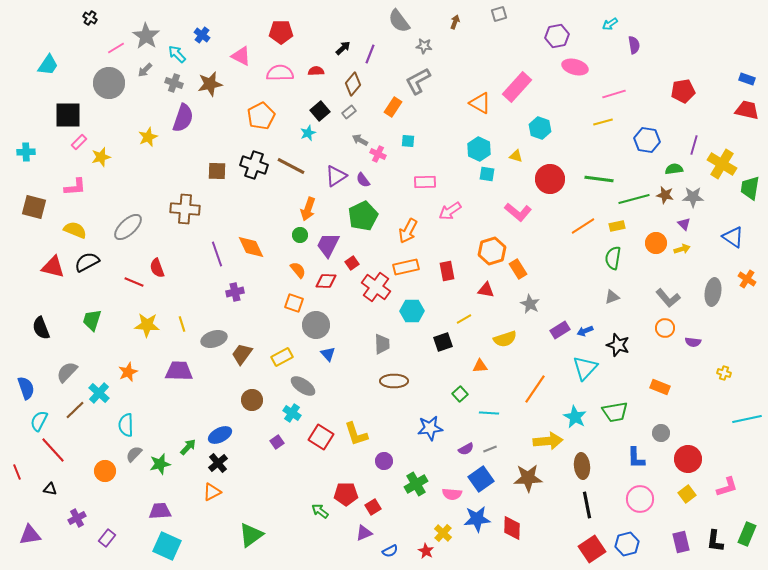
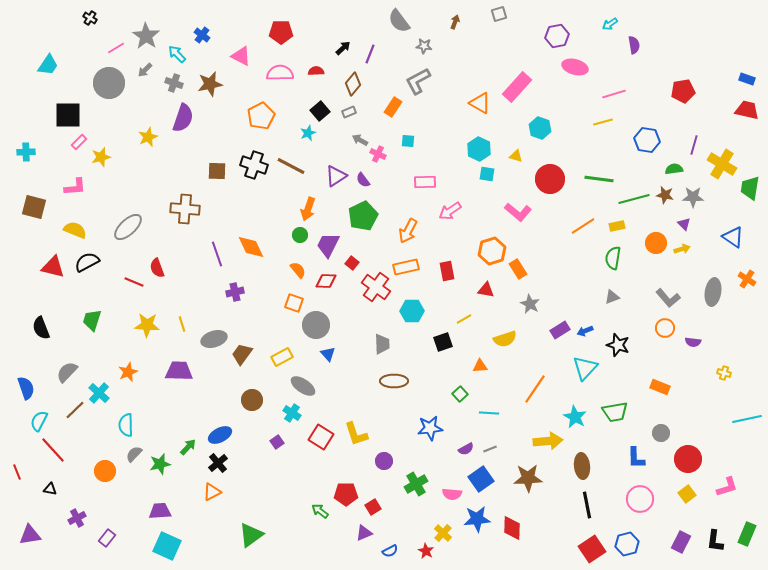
gray rectangle at (349, 112): rotated 16 degrees clockwise
red square at (352, 263): rotated 16 degrees counterclockwise
purple rectangle at (681, 542): rotated 40 degrees clockwise
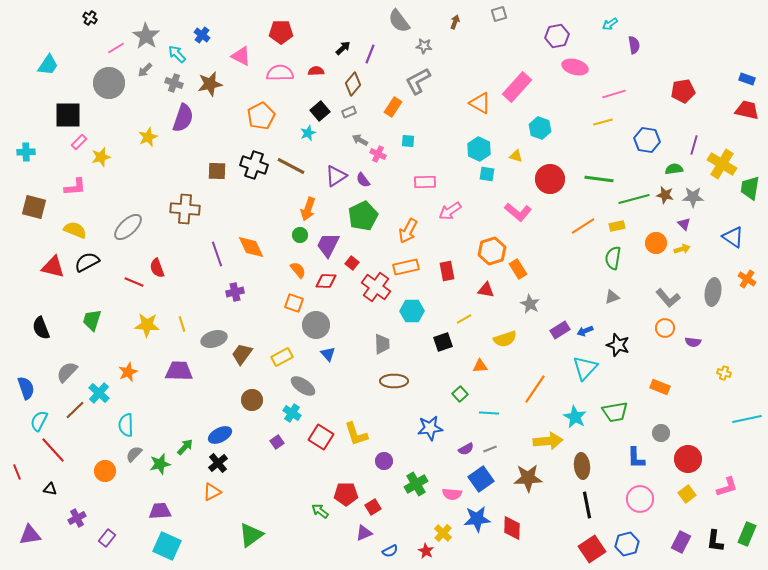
green arrow at (188, 447): moved 3 px left
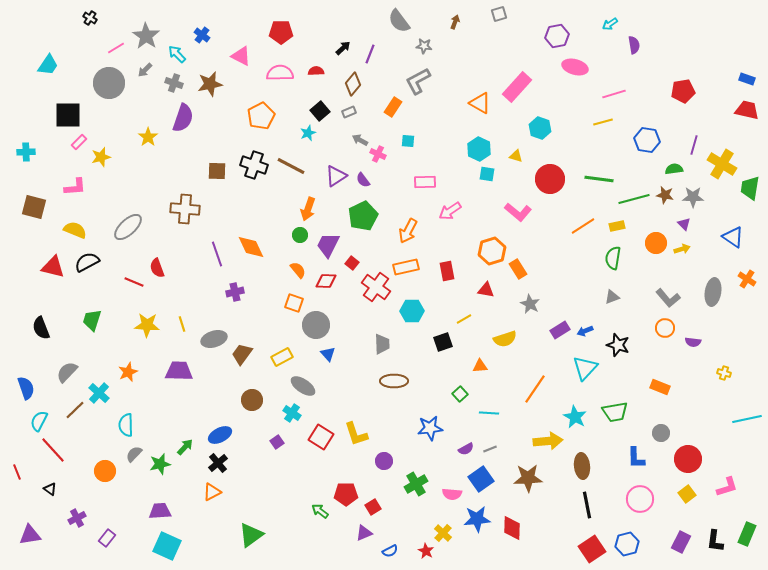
yellow star at (148, 137): rotated 12 degrees counterclockwise
black triangle at (50, 489): rotated 24 degrees clockwise
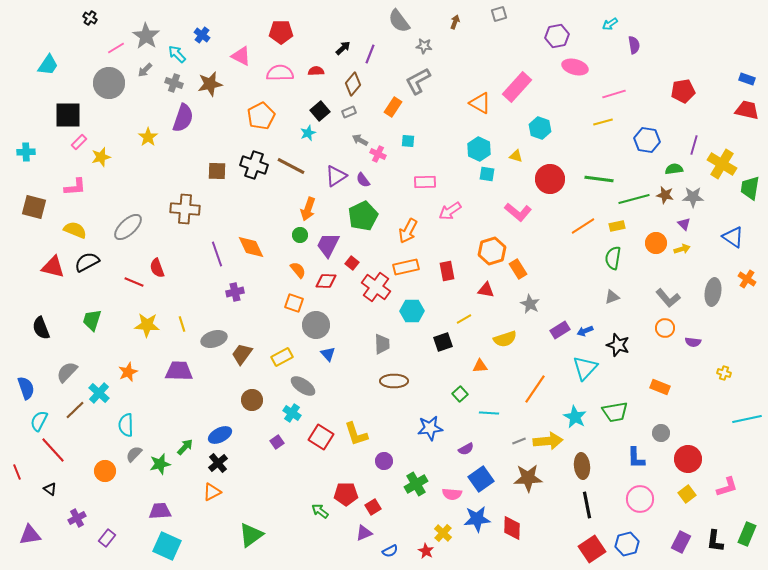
gray line at (490, 449): moved 29 px right, 8 px up
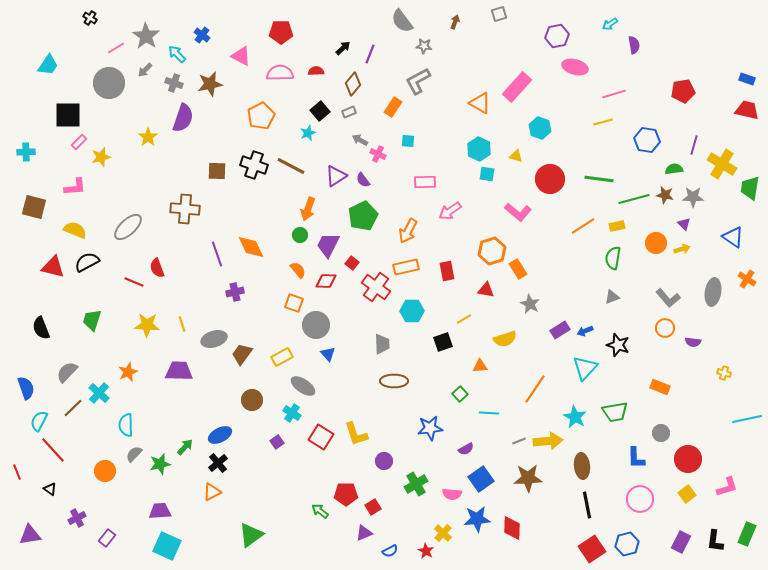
gray semicircle at (399, 21): moved 3 px right
brown line at (75, 410): moved 2 px left, 2 px up
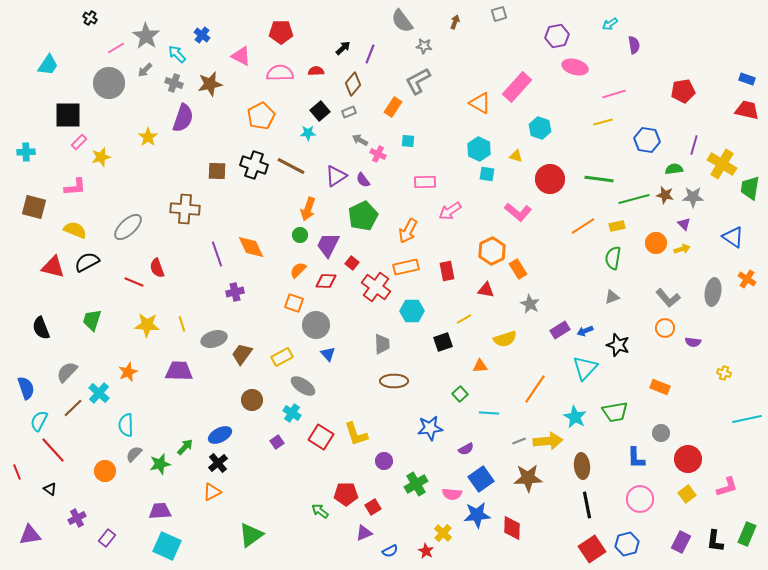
cyan star at (308, 133): rotated 21 degrees clockwise
orange hexagon at (492, 251): rotated 8 degrees counterclockwise
orange semicircle at (298, 270): rotated 96 degrees counterclockwise
blue star at (477, 519): moved 4 px up
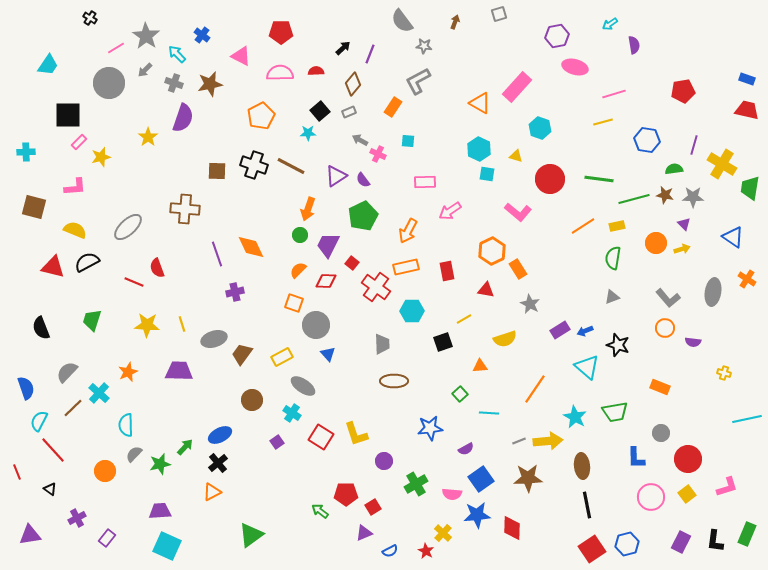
cyan triangle at (585, 368): moved 2 px right, 1 px up; rotated 32 degrees counterclockwise
pink circle at (640, 499): moved 11 px right, 2 px up
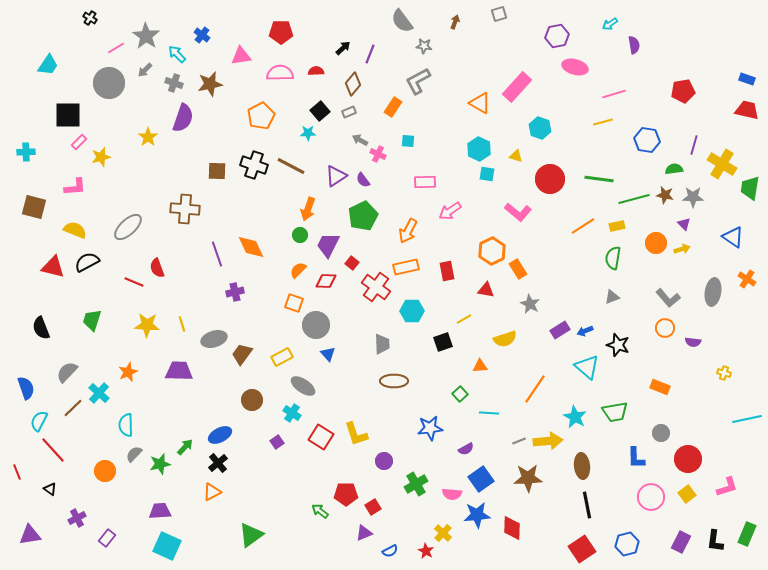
pink triangle at (241, 56): rotated 35 degrees counterclockwise
red square at (592, 549): moved 10 px left
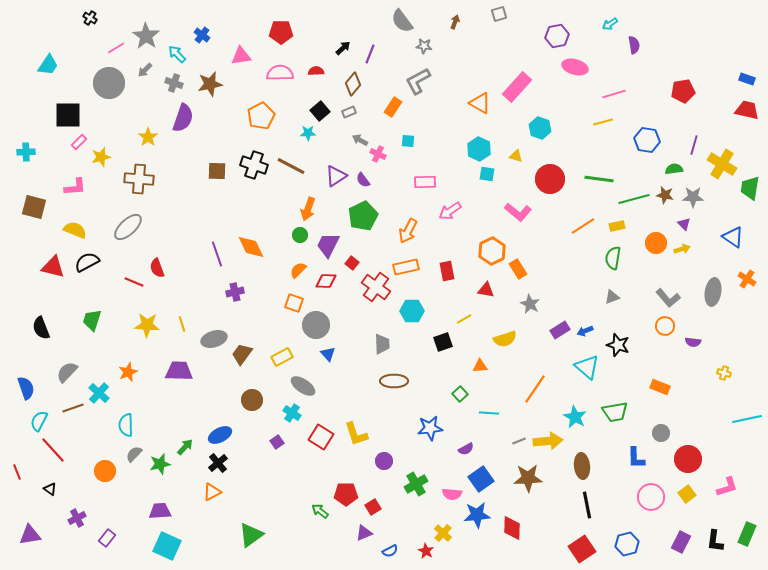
brown cross at (185, 209): moved 46 px left, 30 px up
orange circle at (665, 328): moved 2 px up
brown line at (73, 408): rotated 25 degrees clockwise
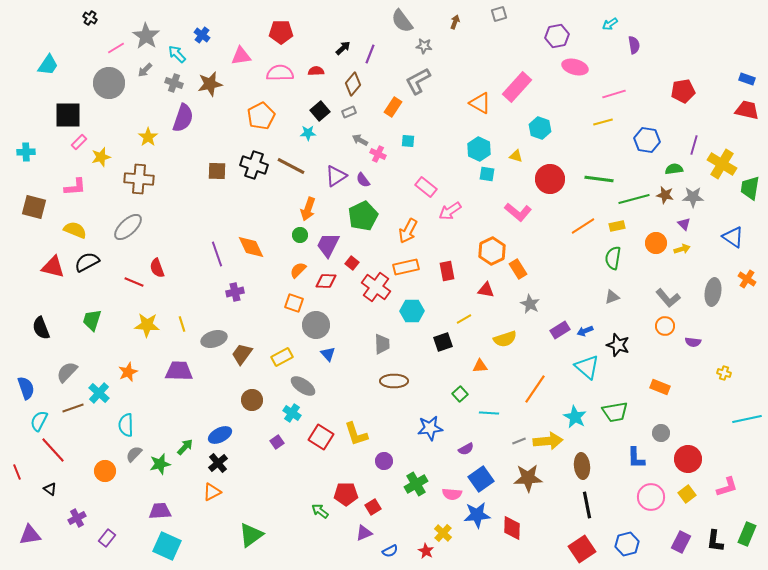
pink rectangle at (425, 182): moved 1 px right, 5 px down; rotated 40 degrees clockwise
